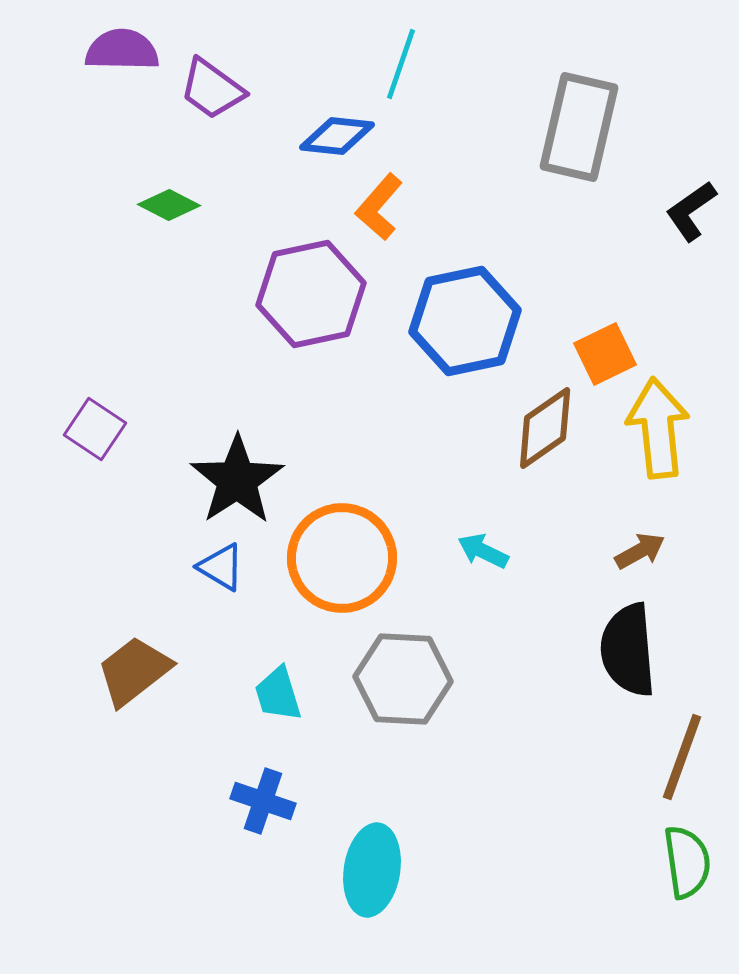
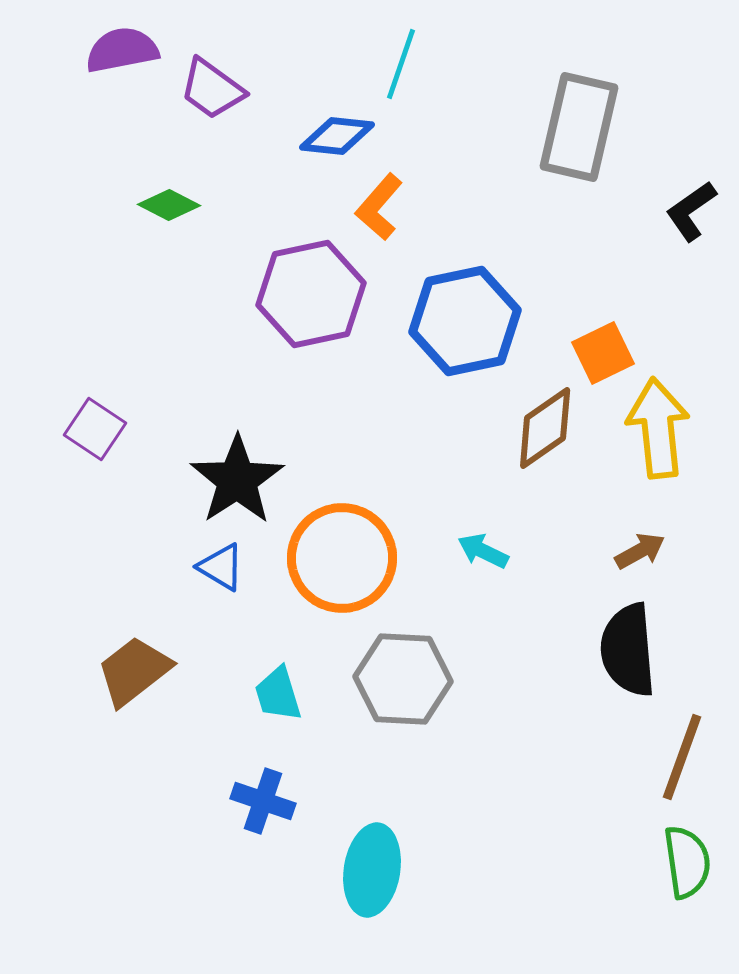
purple semicircle: rotated 12 degrees counterclockwise
orange square: moved 2 px left, 1 px up
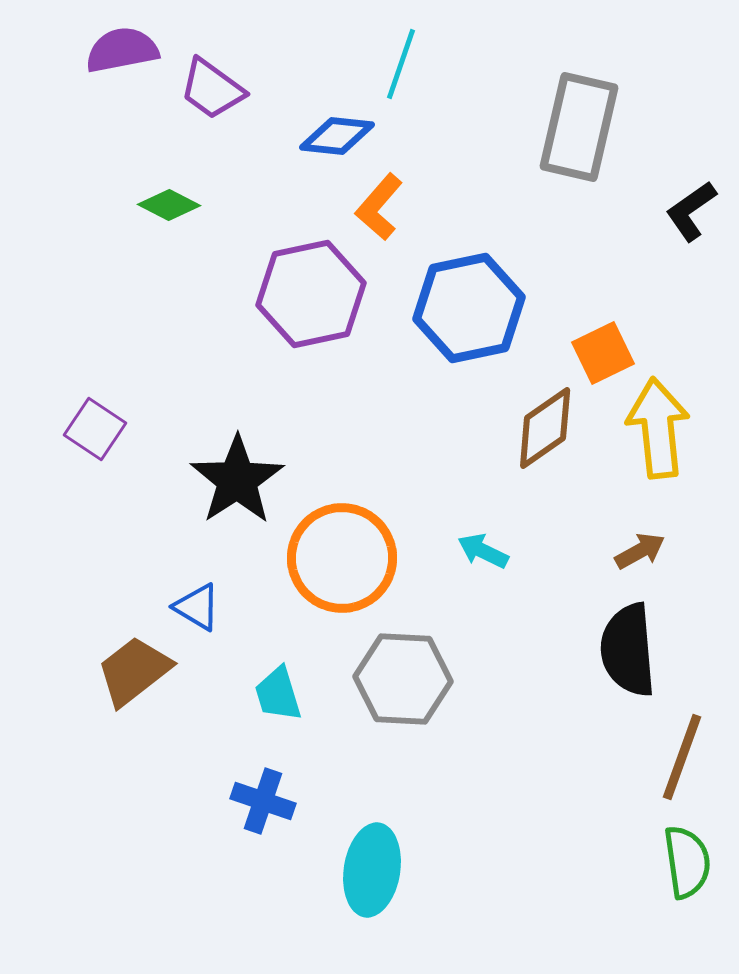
blue hexagon: moved 4 px right, 13 px up
blue triangle: moved 24 px left, 40 px down
